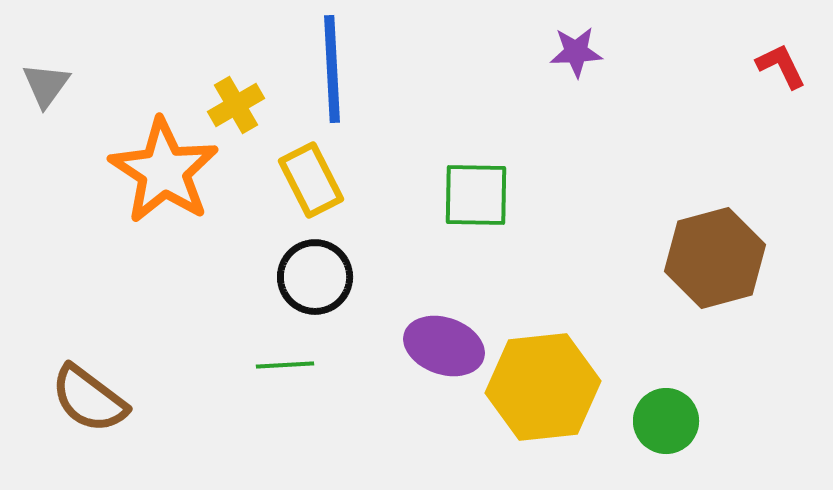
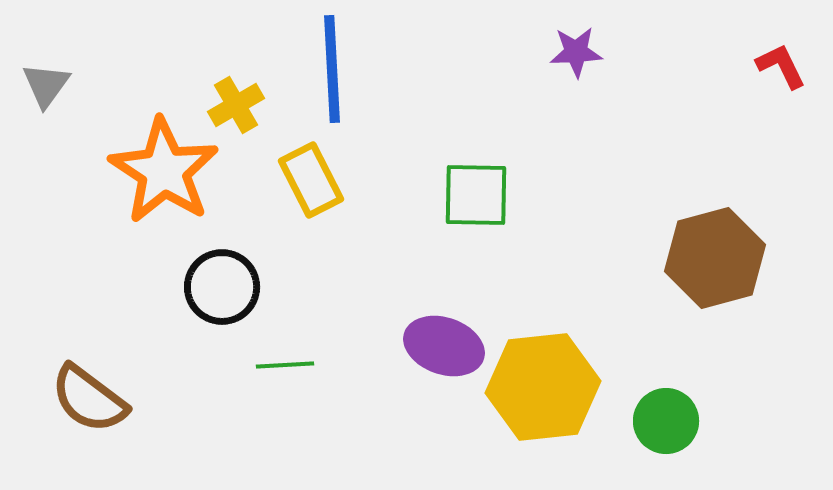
black circle: moved 93 px left, 10 px down
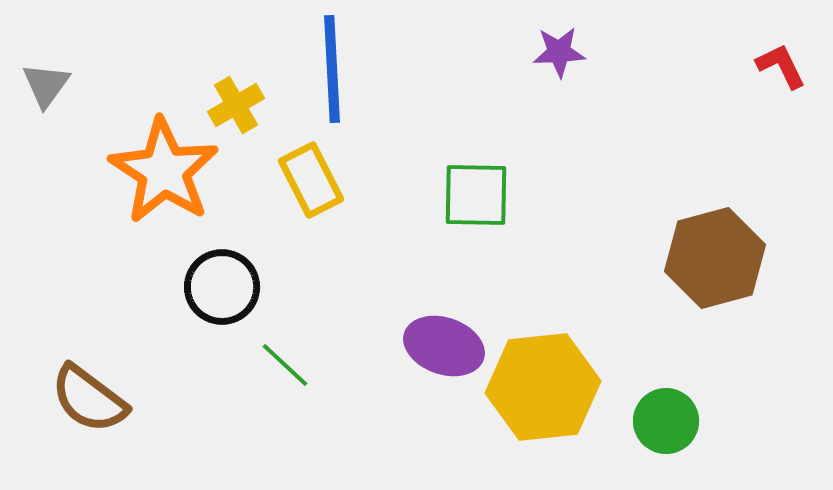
purple star: moved 17 px left
green line: rotated 46 degrees clockwise
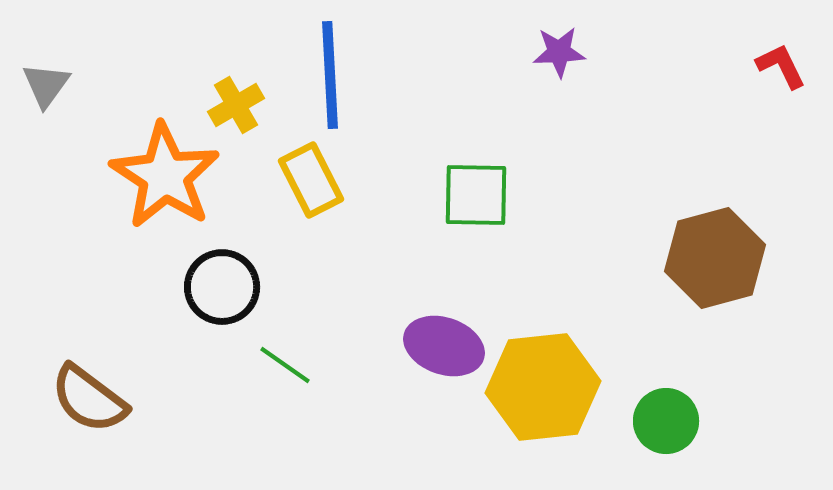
blue line: moved 2 px left, 6 px down
orange star: moved 1 px right, 5 px down
green line: rotated 8 degrees counterclockwise
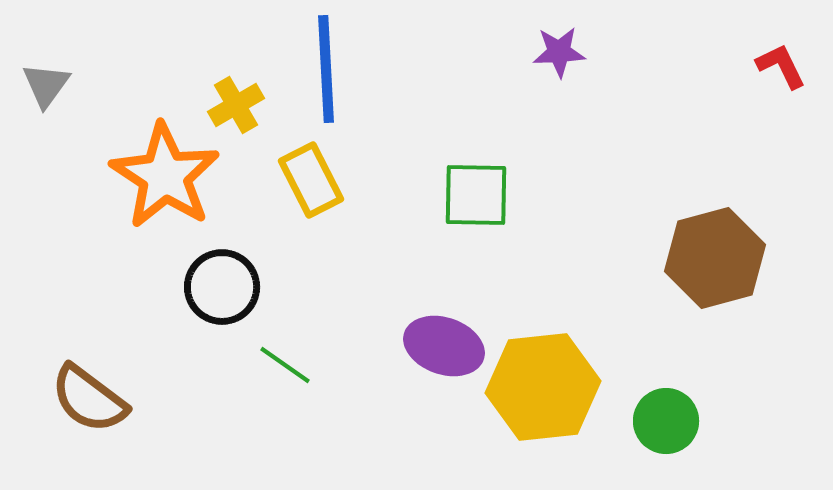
blue line: moved 4 px left, 6 px up
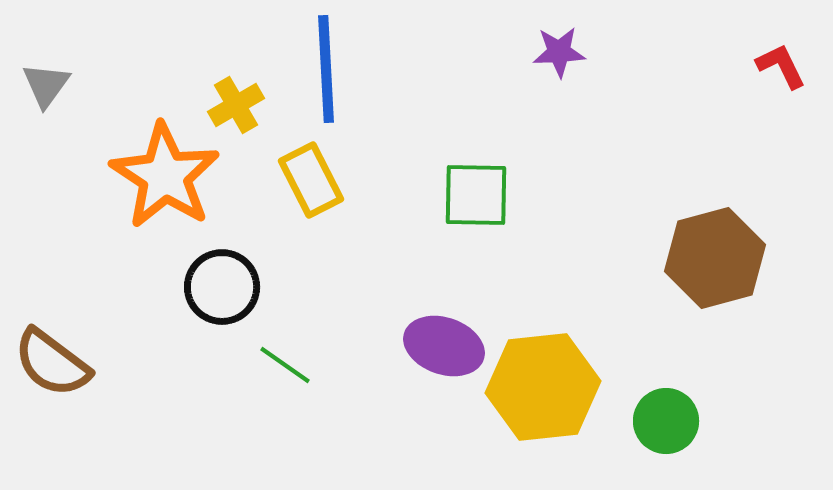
brown semicircle: moved 37 px left, 36 px up
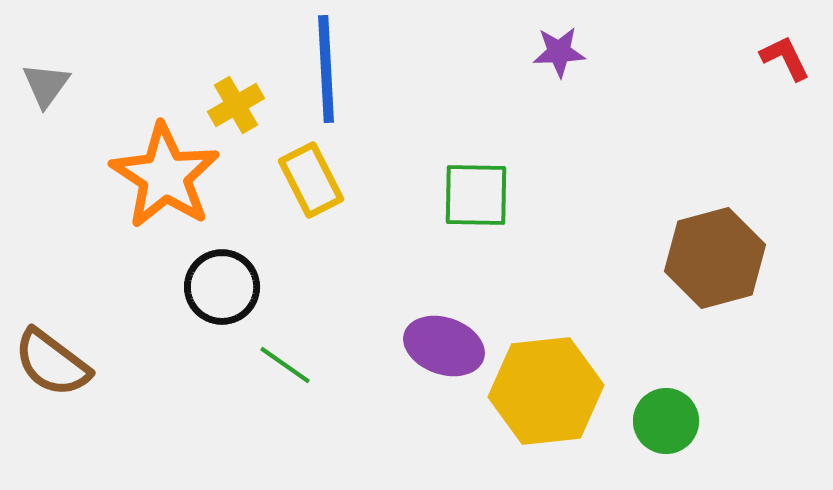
red L-shape: moved 4 px right, 8 px up
yellow hexagon: moved 3 px right, 4 px down
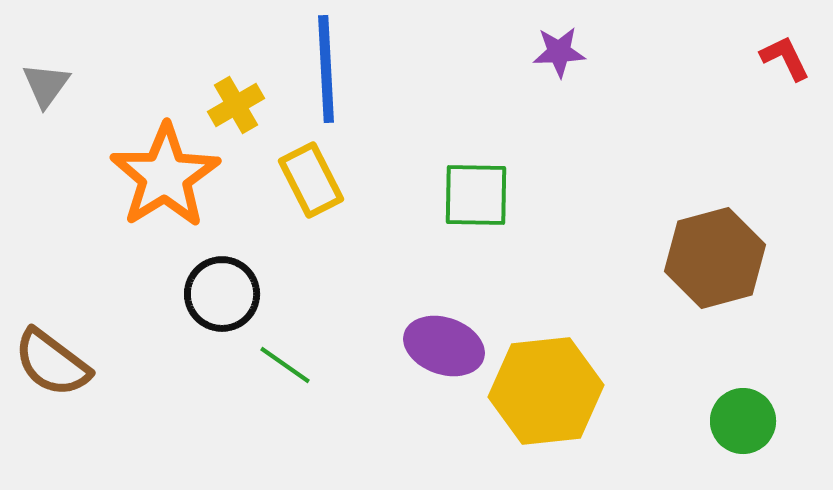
orange star: rotated 7 degrees clockwise
black circle: moved 7 px down
green circle: moved 77 px right
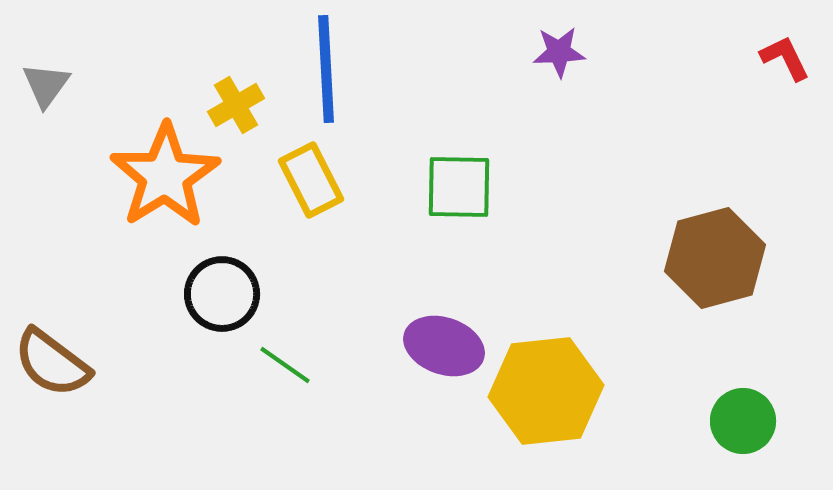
green square: moved 17 px left, 8 px up
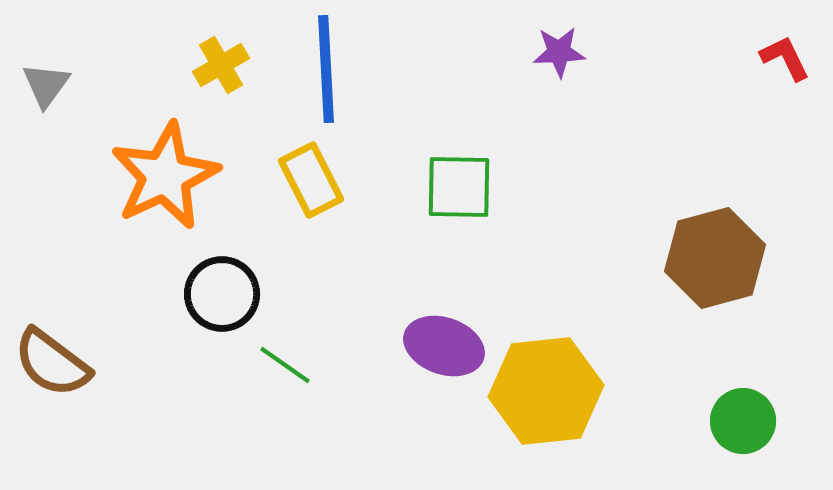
yellow cross: moved 15 px left, 40 px up
orange star: rotated 7 degrees clockwise
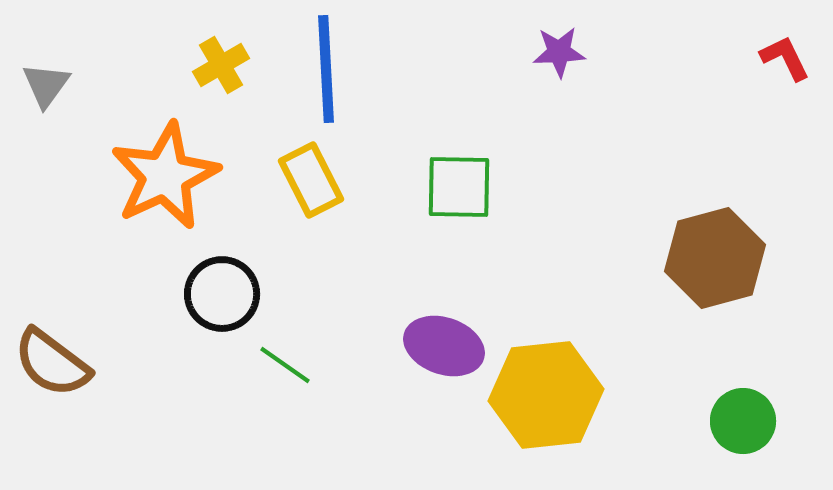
yellow hexagon: moved 4 px down
